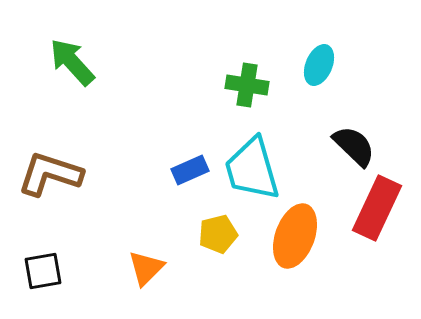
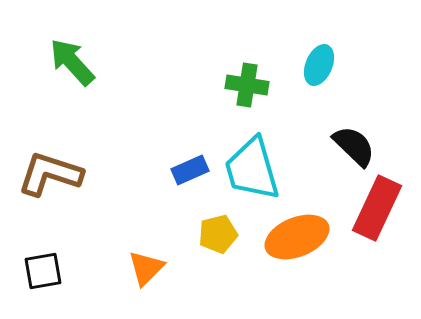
orange ellipse: moved 2 px right, 1 px down; rotated 48 degrees clockwise
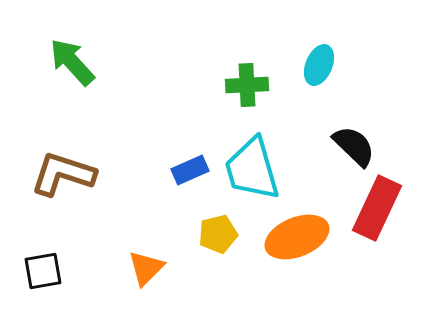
green cross: rotated 12 degrees counterclockwise
brown L-shape: moved 13 px right
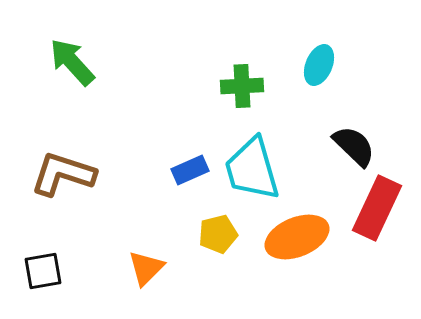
green cross: moved 5 px left, 1 px down
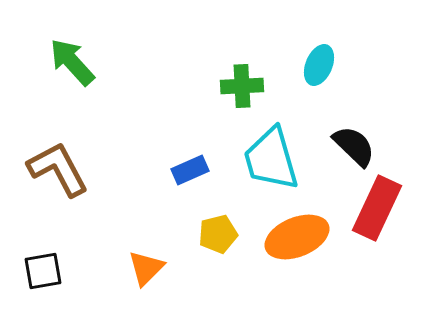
cyan trapezoid: moved 19 px right, 10 px up
brown L-shape: moved 5 px left, 5 px up; rotated 44 degrees clockwise
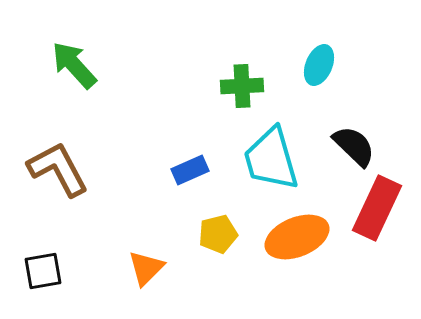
green arrow: moved 2 px right, 3 px down
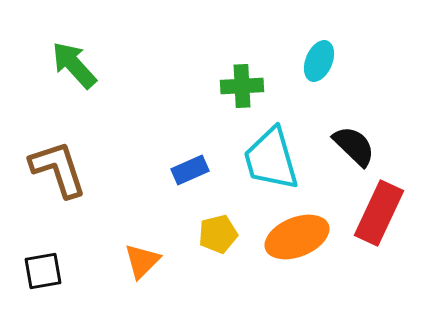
cyan ellipse: moved 4 px up
brown L-shape: rotated 10 degrees clockwise
red rectangle: moved 2 px right, 5 px down
orange triangle: moved 4 px left, 7 px up
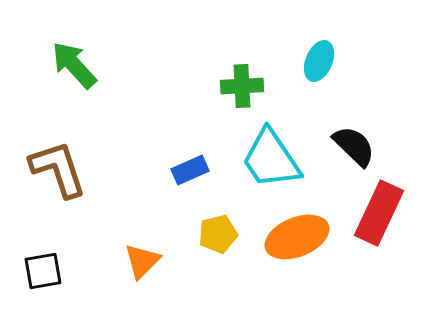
cyan trapezoid: rotated 18 degrees counterclockwise
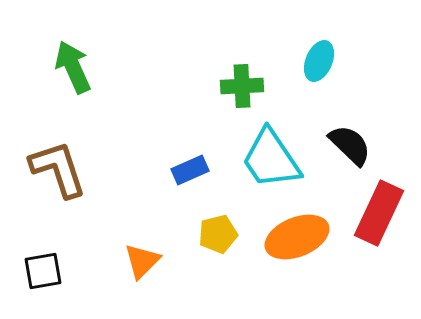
green arrow: moved 1 px left, 2 px down; rotated 18 degrees clockwise
black semicircle: moved 4 px left, 1 px up
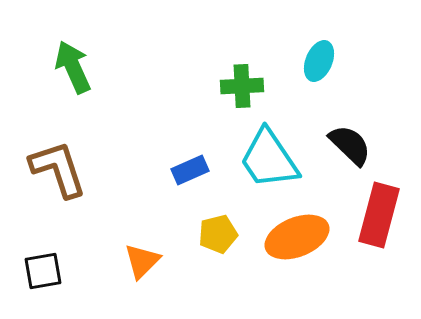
cyan trapezoid: moved 2 px left
red rectangle: moved 2 px down; rotated 10 degrees counterclockwise
